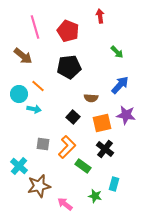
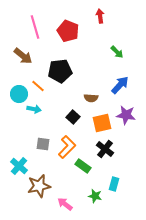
black pentagon: moved 9 px left, 4 px down
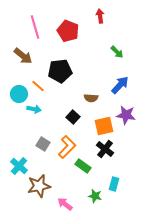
orange square: moved 2 px right, 3 px down
gray square: rotated 24 degrees clockwise
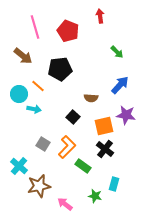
black pentagon: moved 2 px up
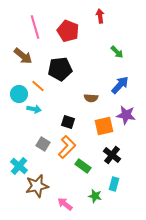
black square: moved 5 px left, 5 px down; rotated 24 degrees counterclockwise
black cross: moved 7 px right, 6 px down
brown star: moved 2 px left
